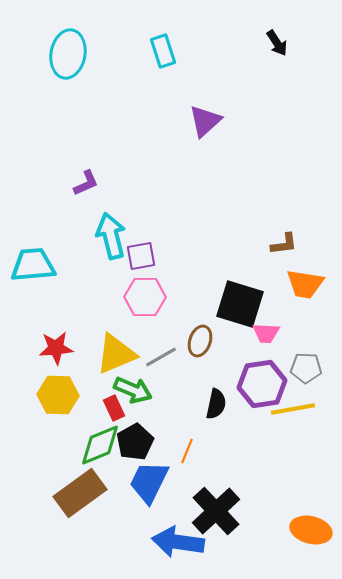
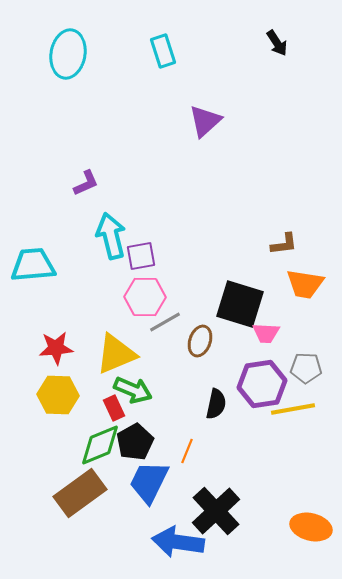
gray line: moved 4 px right, 35 px up
orange ellipse: moved 3 px up
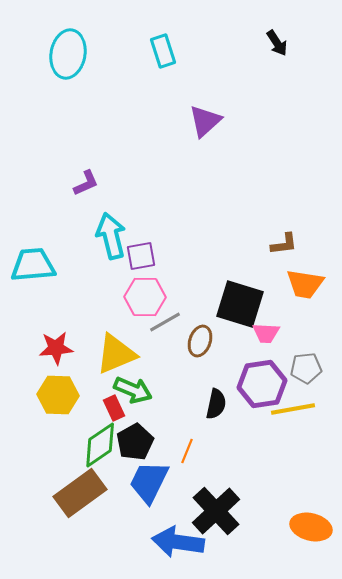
gray pentagon: rotated 8 degrees counterclockwise
green diamond: rotated 12 degrees counterclockwise
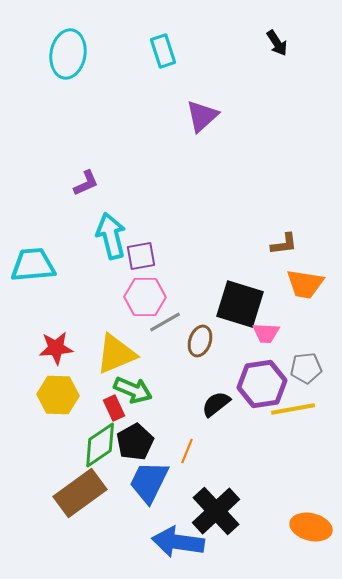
purple triangle: moved 3 px left, 5 px up
black semicircle: rotated 140 degrees counterclockwise
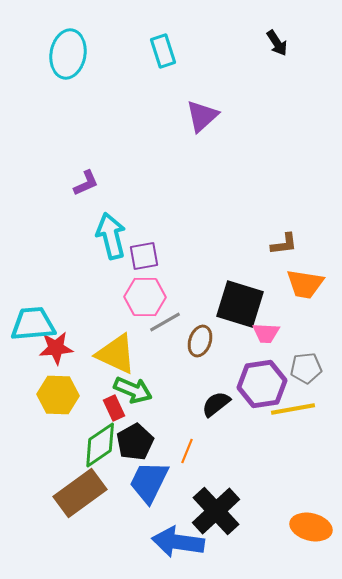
purple square: moved 3 px right
cyan trapezoid: moved 59 px down
yellow triangle: rotated 48 degrees clockwise
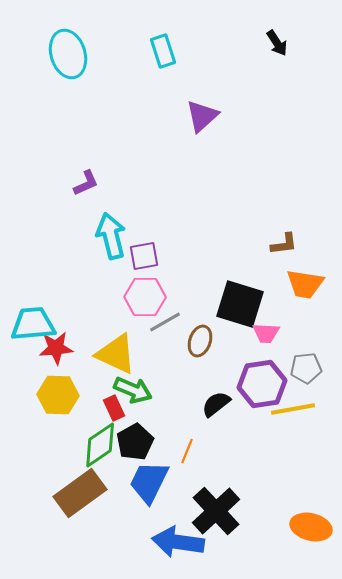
cyan ellipse: rotated 27 degrees counterclockwise
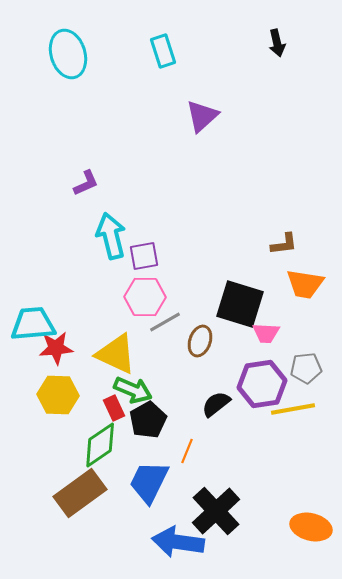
black arrow: rotated 20 degrees clockwise
black pentagon: moved 13 px right, 22 px up
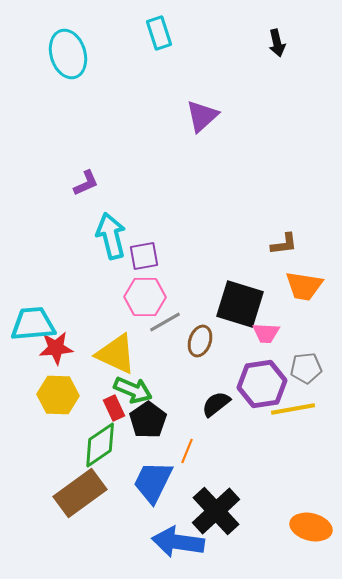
cyan rectangle: moved 4 px left, 18 px up
orange trapezoid: moved 1 px left, 2 px down
black pentagon: rotated 6 degrees counterclockwise
blue trapezoid: moved 4 px right
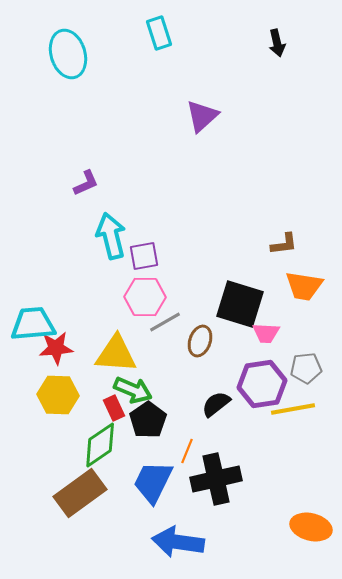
yellow triangle: rotated 21 degrees counterclockwise
black cross: moved 32 px up; rotated 30 degrees clockwise
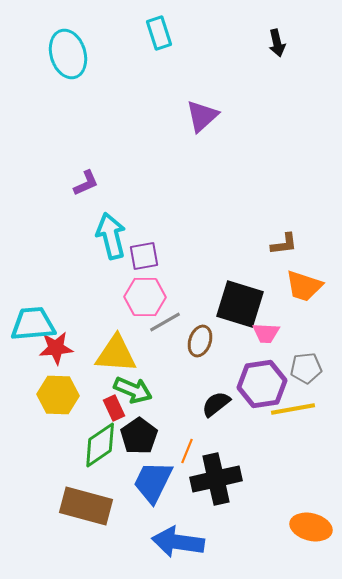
orange trapezoid: rotated 9 degrees clockwise
black pentagon: moved 9 px left, 16 px down
brown rectangle: moved 6 px right, 13 px down; rotated 51 degrees clockwise
